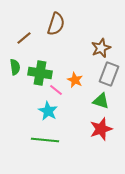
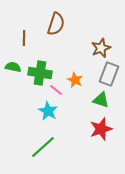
brown line: rotated 49 degrees counterclockwise
green semicircle: moved 2 px left; rotated 70 degrees counterclockwise
green triangle: moved 1 px up
green line: moved 2 px left, 7 px down; rotated 48 degrees counterclockwise
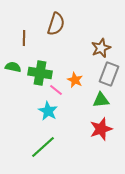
green triangle: rotated 24 degrees counterclockwise
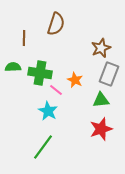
green semicircle: rotated 14 degrees counterclockwise
green line: rotated 12 degrees counterclockwise
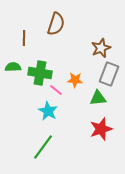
orange star: rotated 21 degrees counterclockwise
green triangle: moved 3 px left, 2 px up
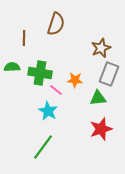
green semicircle: moved 1 px left
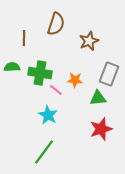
brown star: moved 12 px left, 7 px up
cyan star: moved 4 px down
green line: moved 1 px right, 5 px down
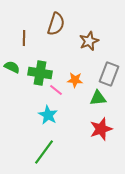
green semicircle: rotated 28 degrees clockwise
